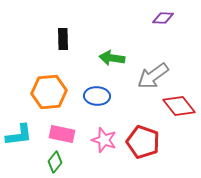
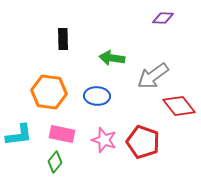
orange hexagon: rotated 12 degrees clockwise
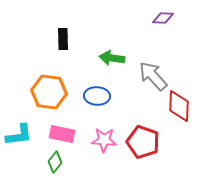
gray arrow: rotated 84 degrees clockwise
red diamond: rotated 40 degrees clockwise
pink star: rotated 15 degrees counterclockwise
